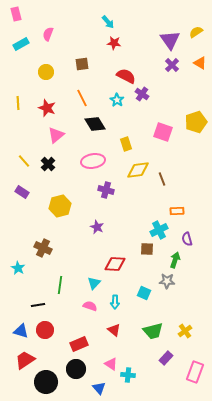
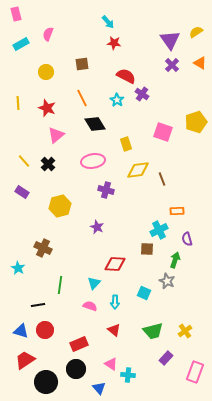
gray star at (167, 281): rotated 21 degrees clockwise
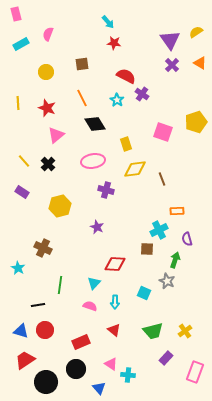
yellow diamond at (138, 170): moved 3 px left, 1 px up
red rectangle at (79, 344): moved 2 px right, 2 px up
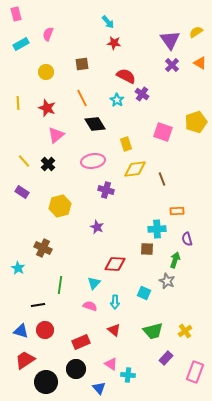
cyan cross at (159, 230): moved 2 px left, 1 px up; rotated 24 degrees clockwise
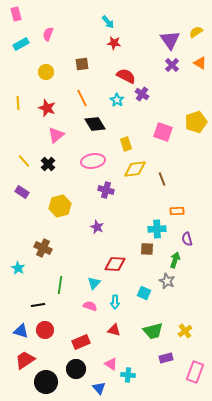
red triangle at (114, 330): rotated 24 degrees counterclockwise
purple rectangle at (166, 358): rotated 32 degrees clockwise
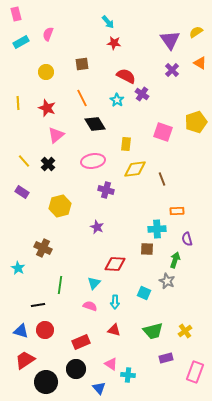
cyan rectangle at (21, 44): moved 2 px up
purple cross at (172, 65): moved 5 px down
yellow rectangle at (126, 144): rotated 24 degrees clockwise
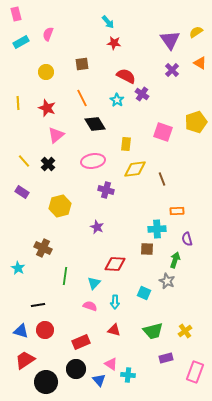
green line at (60, 285): moved 5 px right, 9 px up
blue triangle at (99, 388): moved 8 px up
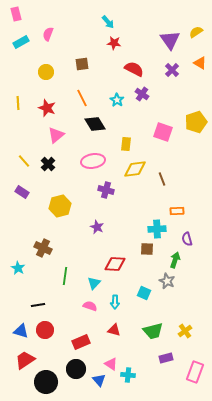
red semicircle at (126, 76): moved 8 px right, 7 px up
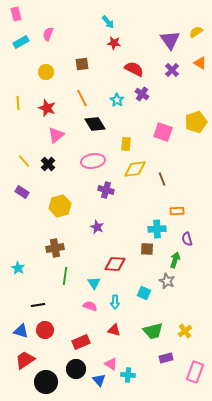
brown cross at (43, 248): moved 12 px right; rotated 36 degrees counterclockwise
cyan triangle at (94, 283): rotated 16 degrees counterclockwise
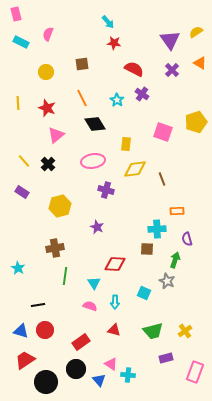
cyan rectangle at (21, 42): rotated 56 degrees clockwise
red rectangle at (81, 342): rotated 12 degrees counterclockwise
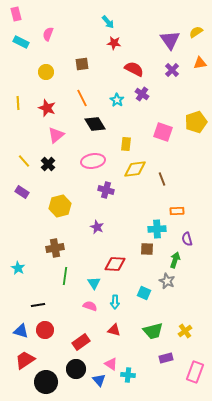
orange triangle at (200, 63): rotated 40 degrees counterclockwise
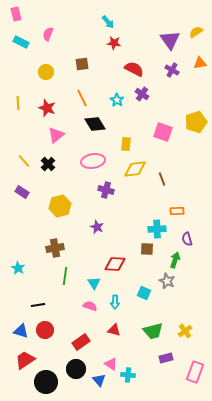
purple cross at (172, 70): rotated 16 degrees counterclockwise
